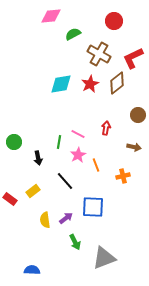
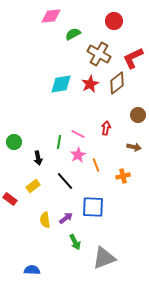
yellow rectangle: moved 5 px up
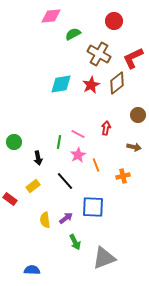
red star: moved 1 px right, 1 px down
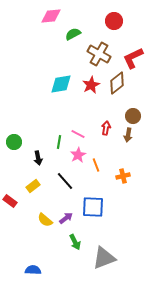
brown circle: moved 5 px left, 1 px down
brown arrow: moved 6 px left, 12 px up; rotated 88 degrees clockwise
red rectangle: moved 2 px down
yellow semicircle: rotated 42 degrees counterclockwise
blue semicircle: moved 1 px right
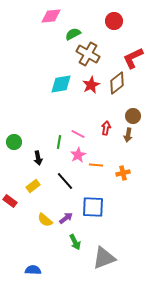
brown cross: moved 11 px left
orange line: rotated 64 degrees counterclockwise
orange cross: moved 3 px up
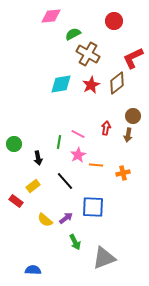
green circle: moved 2 px down
red rectangle: moved 6 px right
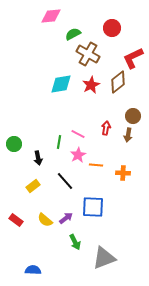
red circle: moved 2 px left, 7 px down
brown diamond: moved 1 px right, 1 px up
orange cross: rotated 16 degrees clockwise
red rectangle: moved 19 px down
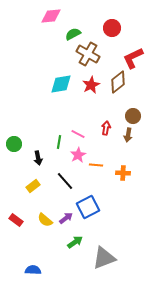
blue square: moved 5 px left; rotated 30 degrees counterclockwise
green arrow: rotated 98 degrees counterclockwise
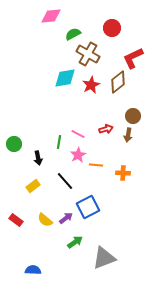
cyan diamond: moved 4 px right, 6 px up
red arrow: moved 1 px down; rotated 64 degrees clockwise
